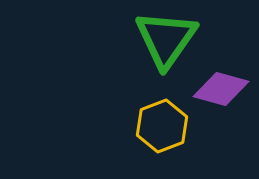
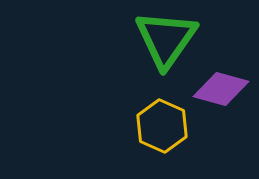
yellow hexagon: rotated 15 degrees counterclockwise
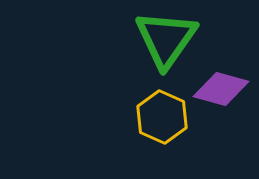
yellow hexagon: moved 9 px up
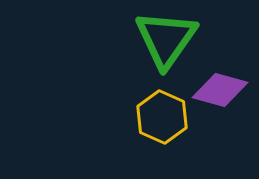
purple diamond: moved 1 px left, 1 px down
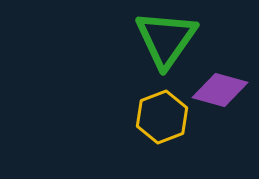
yellow hexagon: rotated 15 degrees clockwise
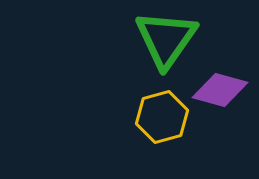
yellow hexagon: rotated 6 degrees clockwise
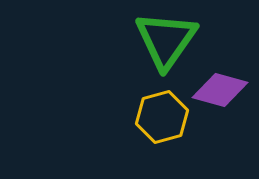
green triangle: moved 1 px down
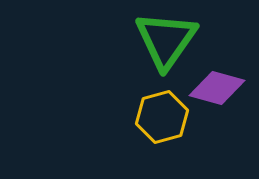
purple diamond: moved 3 px left, 2 px up
